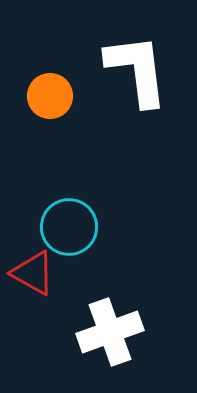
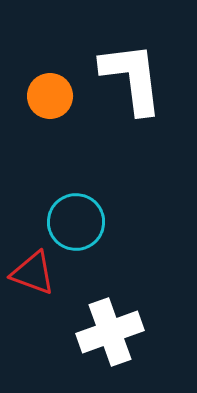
white L-shape: moved 5 px left, 8 px down
cyan circle: moved 7 px right, 5 px up
red triangle: rotated 9 degrees counterclockwise
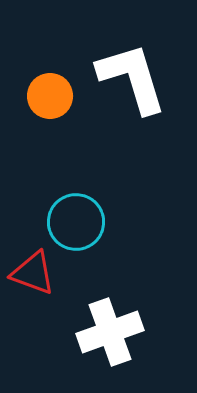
white L-shape: rotated 10 degrees counterclockwise
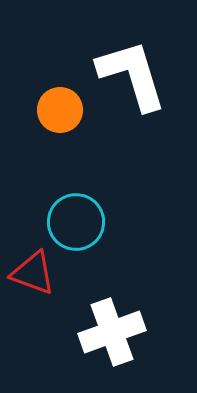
white L-shape: moved 3 px up
orange circle: moved 10 px right, 14 px down
white cross: moved 2 px right
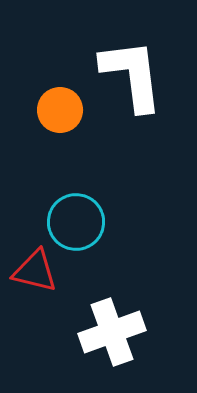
white L-shape: rotated 10 degrees clockwise
red triangle: moved 2 px right, 2 px up; rotated 6 degrees counterclockwise
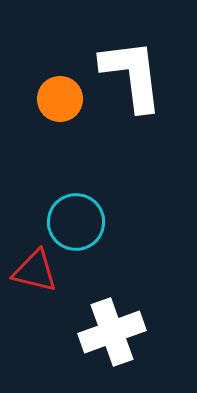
orange circle: moved 11 px up
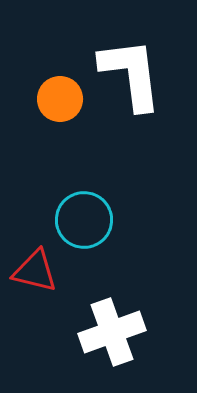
white L-shape: moved 1 px left, 1 px up
cyan circle: moved 8 px right, 2 px up
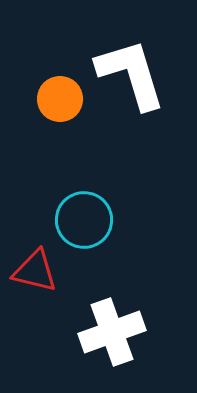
white L-shape: rotated 10 degrees counterclockwise
